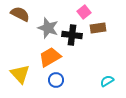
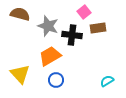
brown semicircle: rotated 12 degrees counterclockwise
gray star: moved 2 px up
orange trapezoid: moved 1 px up
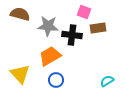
pink square: rotated 32 degrees counterclockwise
gray star: rotated 15 degrees counterclockwise
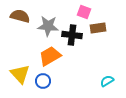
brown semicircle: moved 2 px down
blue circle: moved 13 px left, 1 px down
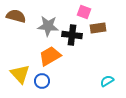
brown semicircle: moved 4 px left
blue circle: moved 1 px left
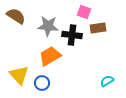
brown semicircle: rotated 18 degrees clockwise
yellow triangle: moved 1 px left, 1 px down
blue circle: moved 2 px down
